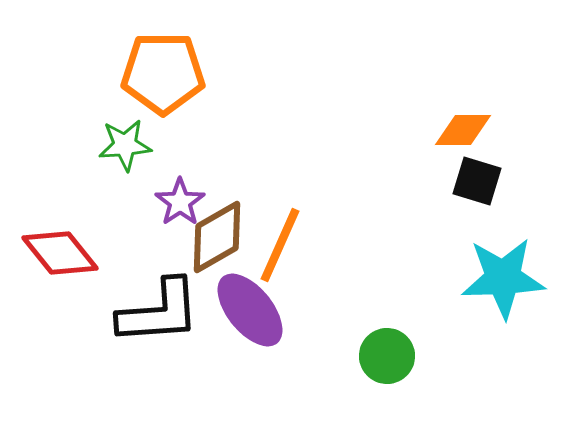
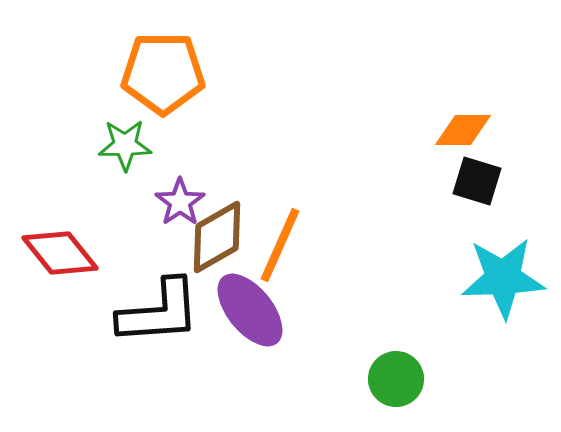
green star: rotated 4 degrees clockwise
green circle: moved 9 px right, 23 px down
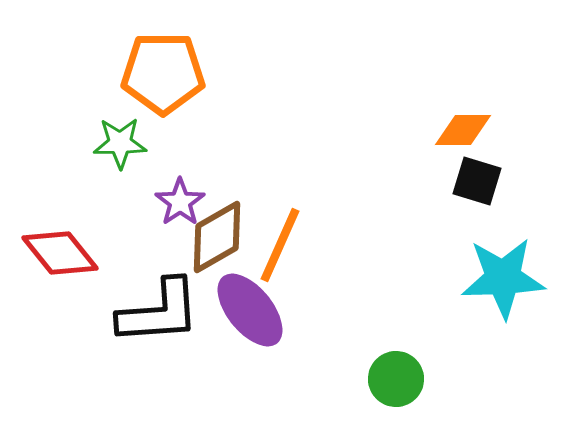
green star: moved 5 px left, 2 px up
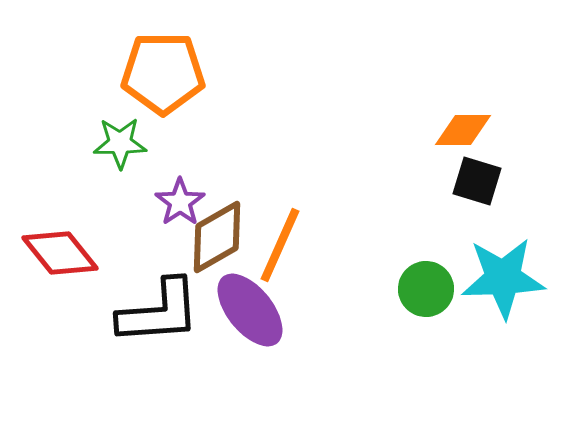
green circle: moved 30 px right, 90 px up
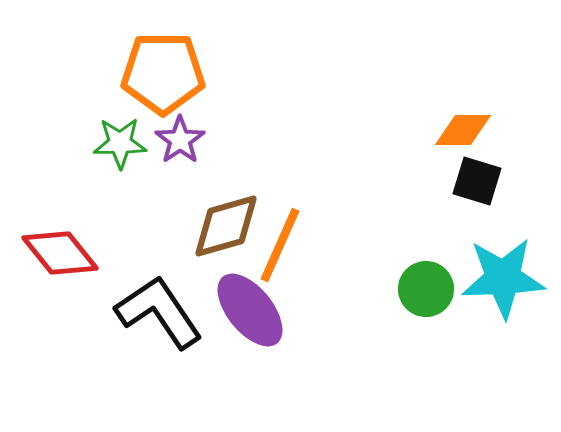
purple star: moved 62 px up
brown diamond: moved 9 px right, 11 px up; rotated 14 degrees clockwise
black L-shape: rotated 120 degrees counterclockwise
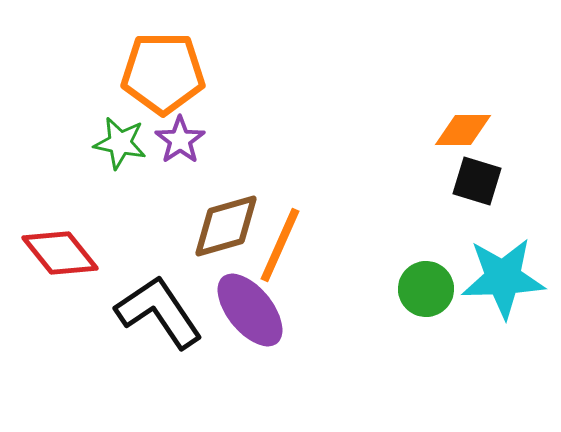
green star: rotated 12 degrees clockwise
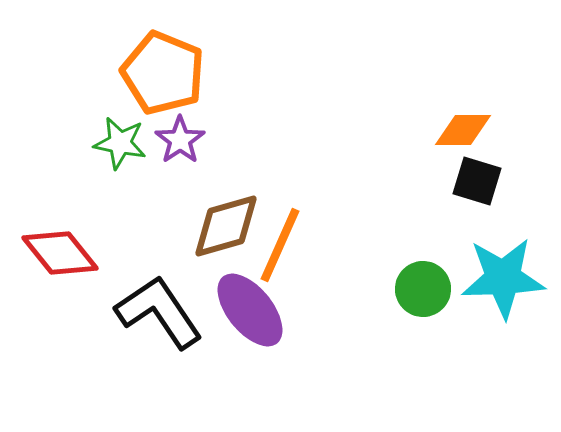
orange pentagon: rotated 22 degrees clockwise
green circle: moved 3 px left
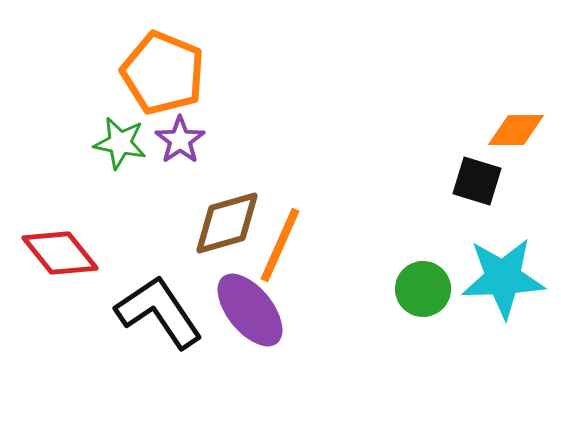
orange diamond: moved 53 px right
brown diamond: moved 1 px right, 3 px up
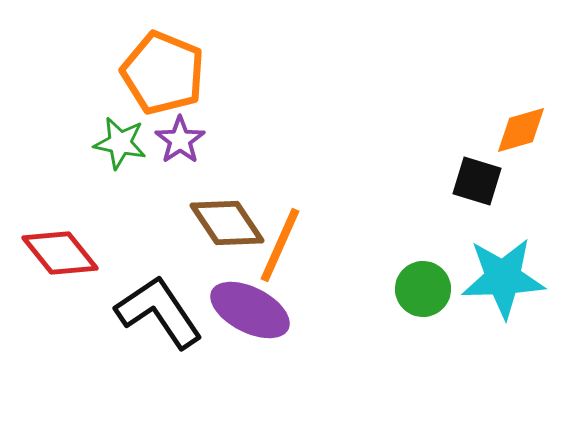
orange diamond: moved 5 px right; rotated 16 degrees counterclockwise
brown diamond: rotated 72 degrees clockwise
purple ellipse: rotated 24 degrees counterclockwise
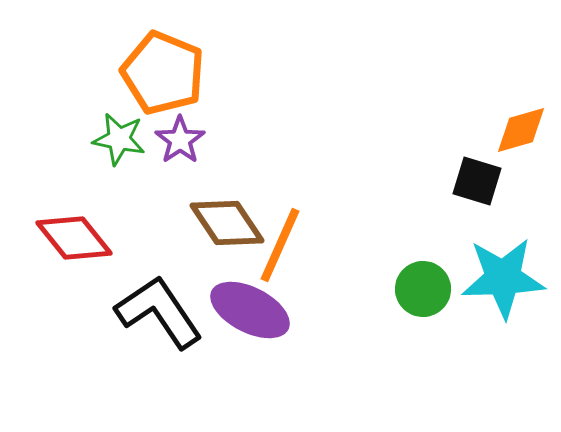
green star: moved 1 px left, 4 px up
red diamond: moved 14 px right, 15 px up
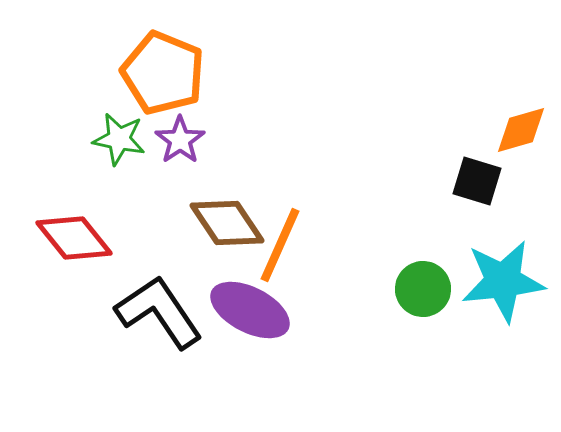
cyan star: moved 3 px down; rotated 4 degrees counterclockwise
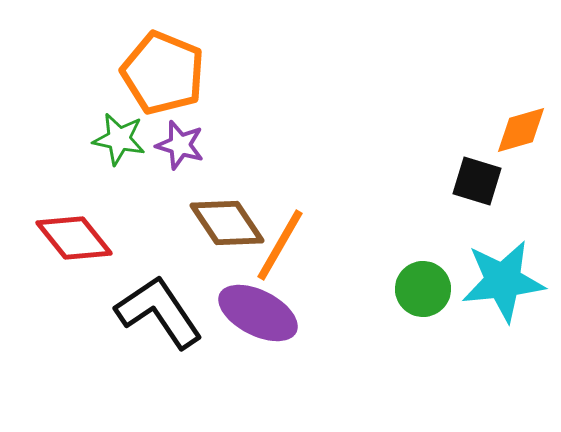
purple star: moved 5 px down; rotated 21 degrees counterclockwise
orange line: rotated 6 degrees clockwise
purple ellipse: moved 8 px right, 3 px down
